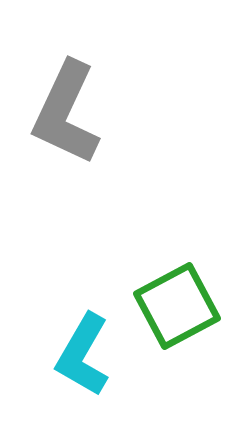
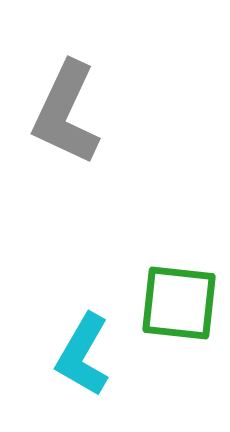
green square: moved 2 px right, 3 px up; rotated 34 degrees clockwise
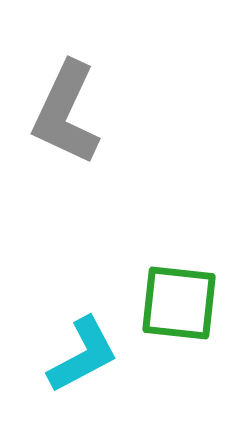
cyan L-shape: rotated 148 degrees counterclockwise
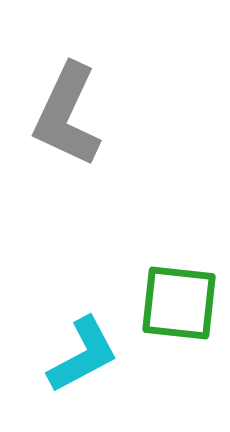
gray L-shape: moved 1 px right, 2 px down
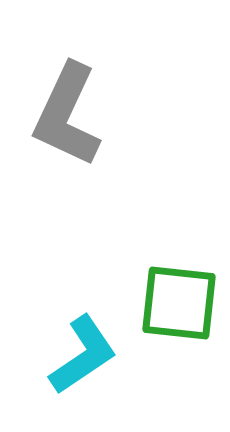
cyan L-shape: rotated 6 degrees counterclockwise
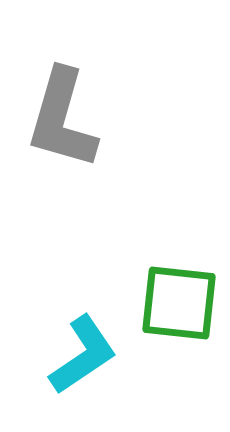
gray L-shape: moved 5 px left, 4 px down; rotated 9 degrees counterclockwise
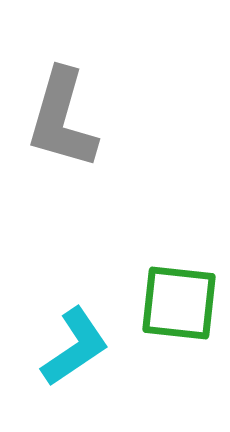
cyan L-shape: moved 8 px left, 8 px up
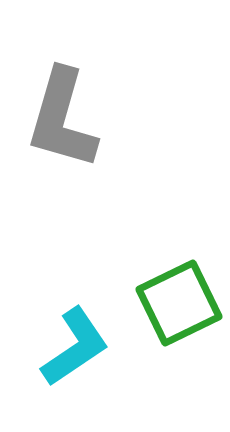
green square: rotated 32 degrees counterclockwise
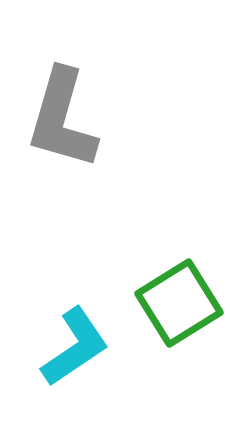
green square: rotated 6 degrees counterclockwise
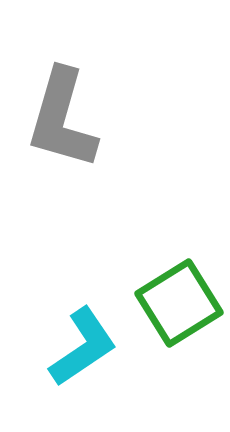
cyan L-shape: moved 8 px right
